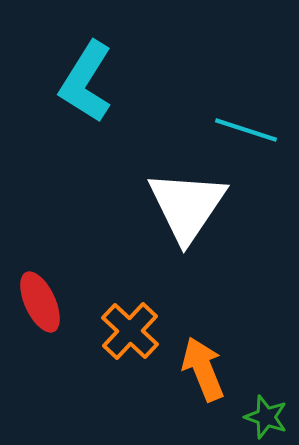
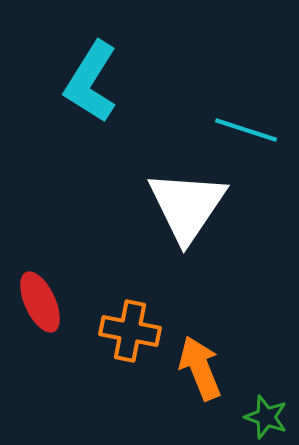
cyan L-shape: moved 5 px right
orange cross: rotated 32 degrees counterclockwise
orange arrow: moved 3 px left, 1 px up
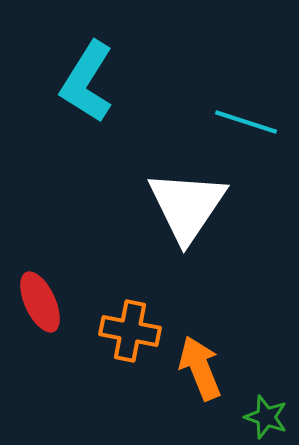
cyan L-shape: moved 4 px left
cyan line: moved 8 px up
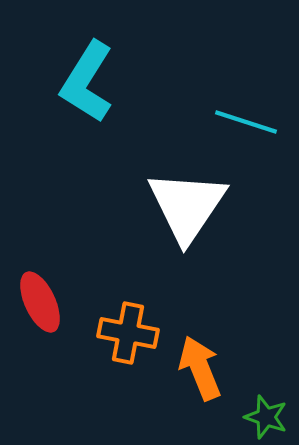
orange cross: moved 2 px left, 2 px down
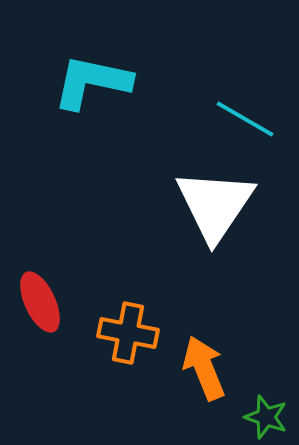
cyan L-shape: moved 5 px right; rotated 70 degrees clockwise
cyan line: moved 1 px left, 3 px up; rotated 12 degrees clockwise
white triangle: moved 28 px right, 1 px up
orange arrow: moved 4 px right
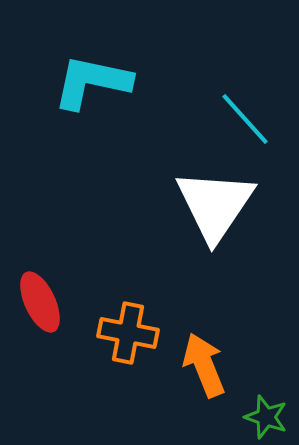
cyan line: rotated 18 degrees clockwise
orange arrow: moved 3 px up
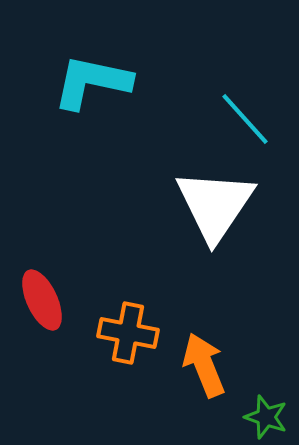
red ellipse: moved 2 px right, 2 px up
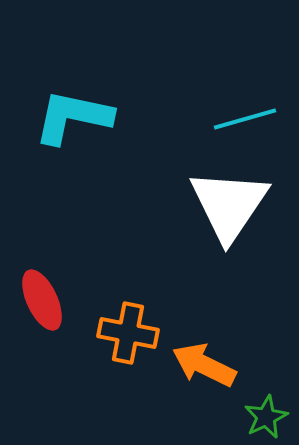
cyan L-shape: moved 19 px left, 35 px down
cyan line: rotated 64 degrees counterclockwise
white triangle: moved 14 px right
orange arrow: rotated 42 degrees counterclockwise
green star: rotated 27 degrees clockwise
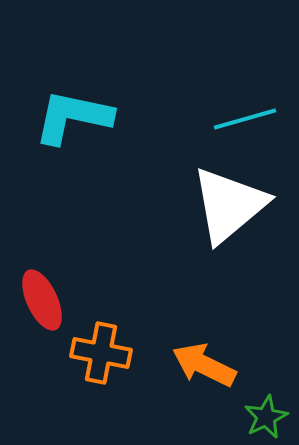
white triangle: rotated 16 degrees clockwise
orange cross: moved 27 px left, 20 px down
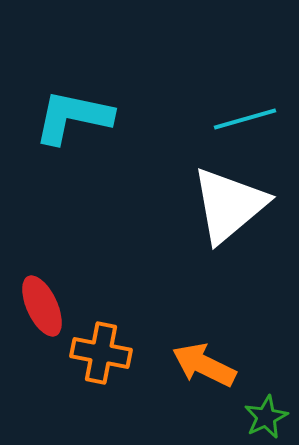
red ellipse: moved 6 px down
